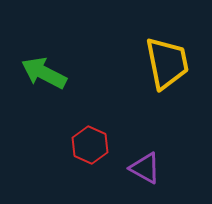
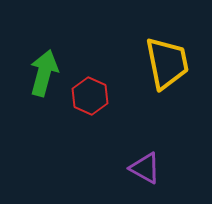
green arrow: rotated 78 degrees clockwise
red hexagon: moved 49 px up
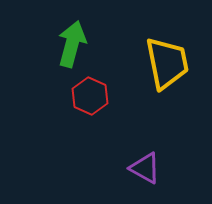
green arrow: moved 28 px right, 29 px up
